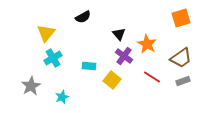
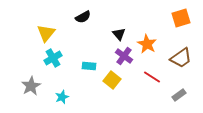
gray rectangle: moved 4 px left, 14 px down; rotated 16 degrees counterclockwise
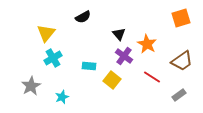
brown trapezoid: moved 1 px right, 3 px down
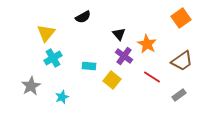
orange square: rotated 18 degrees counterclockwise
